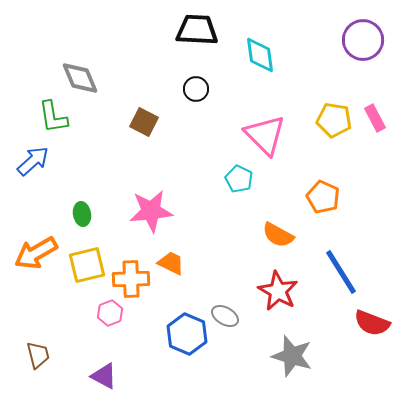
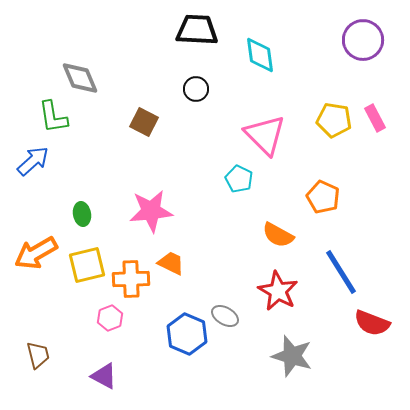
pink hexagon: moved 5 px down
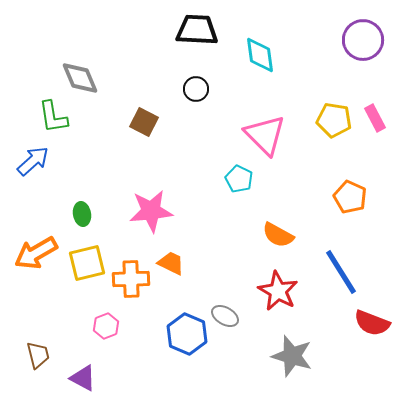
orange pentagon: moved 27 px right
yellow square: moved 2 px up
pink hexagon: moved 4 px left, 8 px down
purple triangle: moved 21 px left, 2 px down
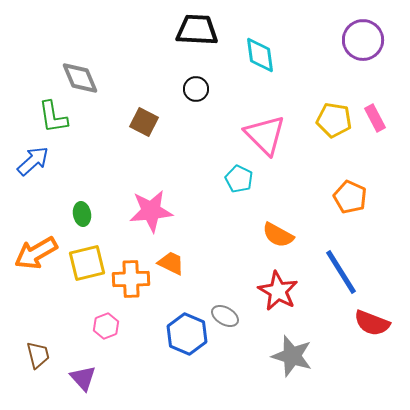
purple triangle: rotated 20 degrees clockwise
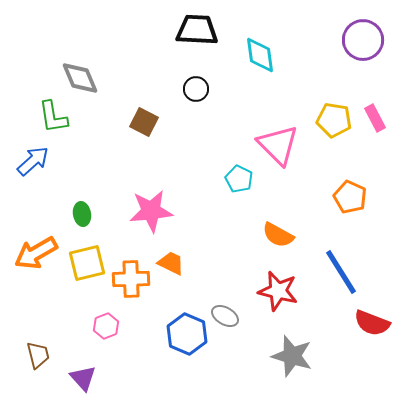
pink triangle: moved 13 px right, 10 px down
red star: rotated 15 degrees counterclockwise
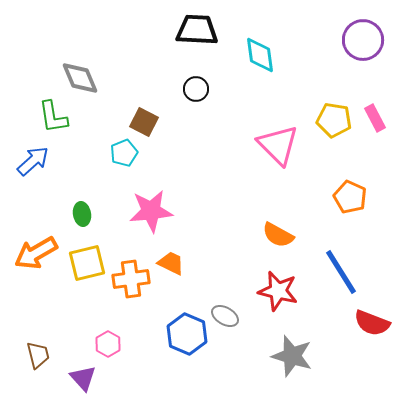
cyan pentagon: moved 115 px left, 26 px up; rotated 24 degrees clockwise
orange cross: rotated 6 degrees counterclockwise
pink hexagon: moved 2 px right, 18 px down; rotated 10 degrees counterclockwise
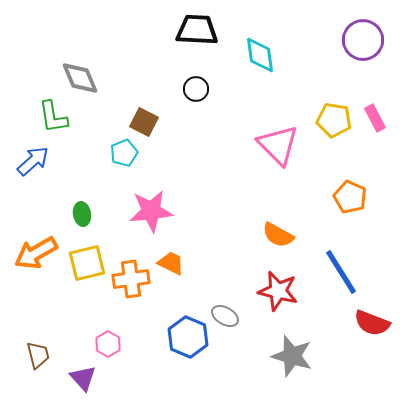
blue hexagon: moved 1 px right, 3 px down
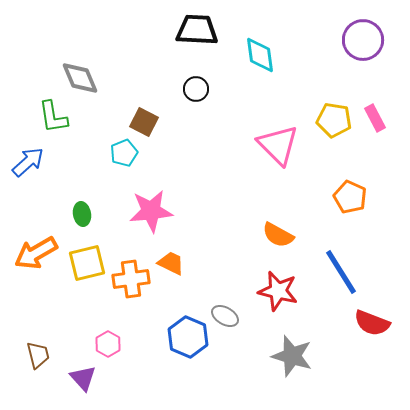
blue arrow: moved 5 px left, 1 px down
